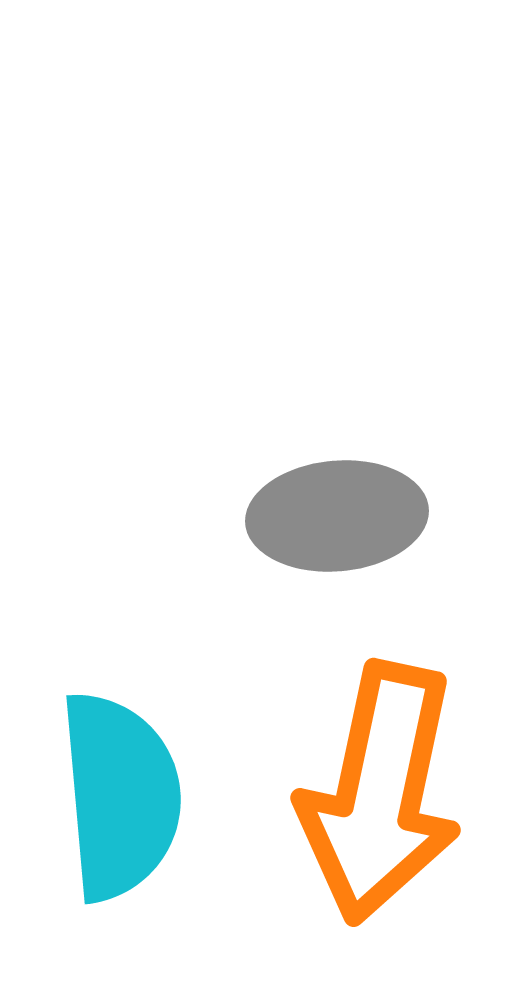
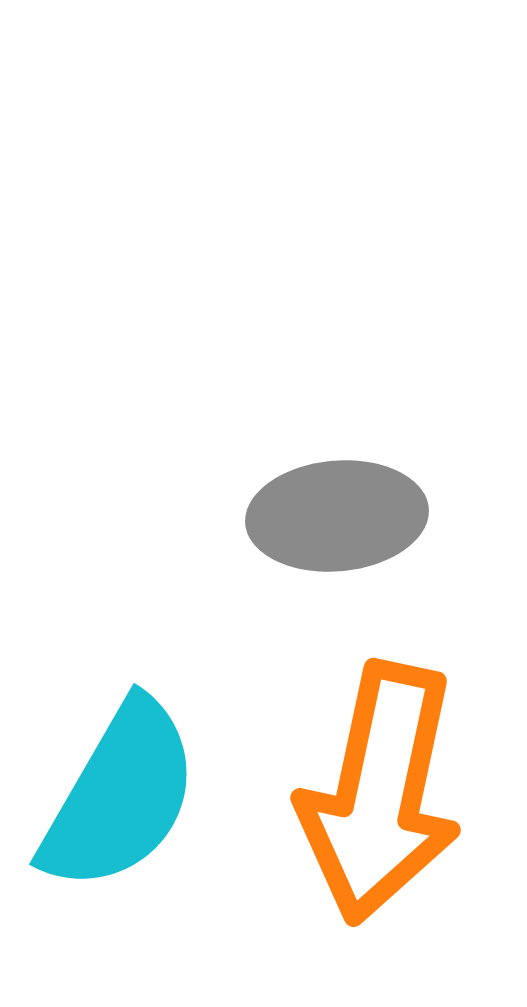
cyan semicircle: rotated 35 degrees clockwise
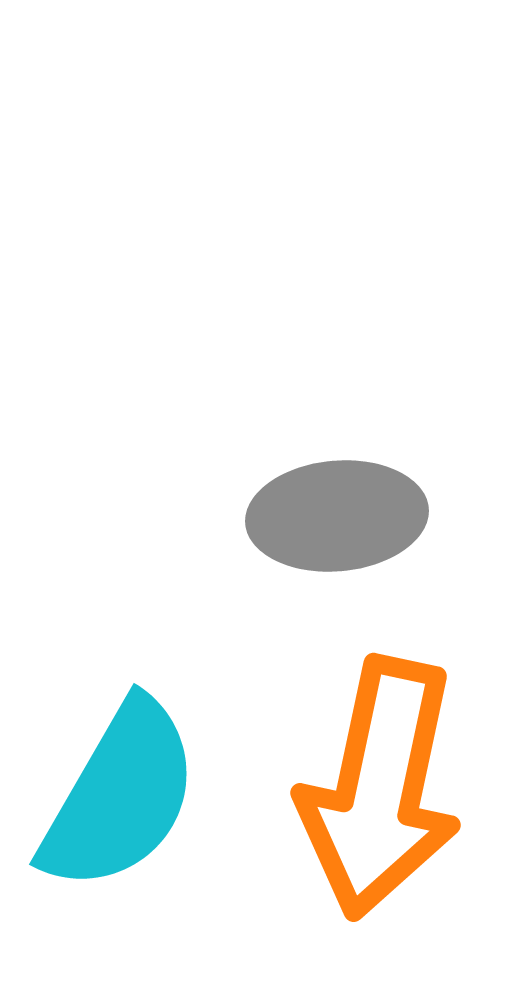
orange arrow: moved 5 px up
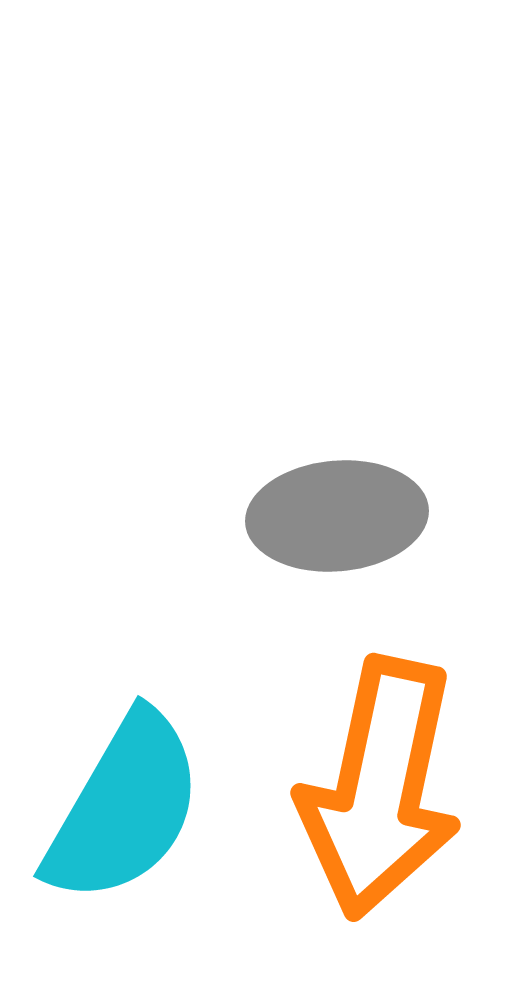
cyan semicircle: moved 4 px right, 12 px down
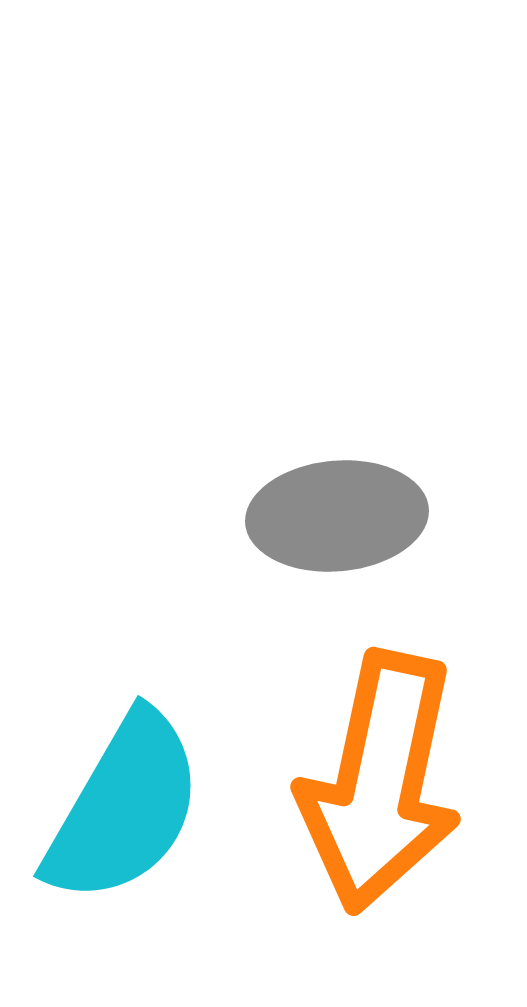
orange arrow: moved 6 px up
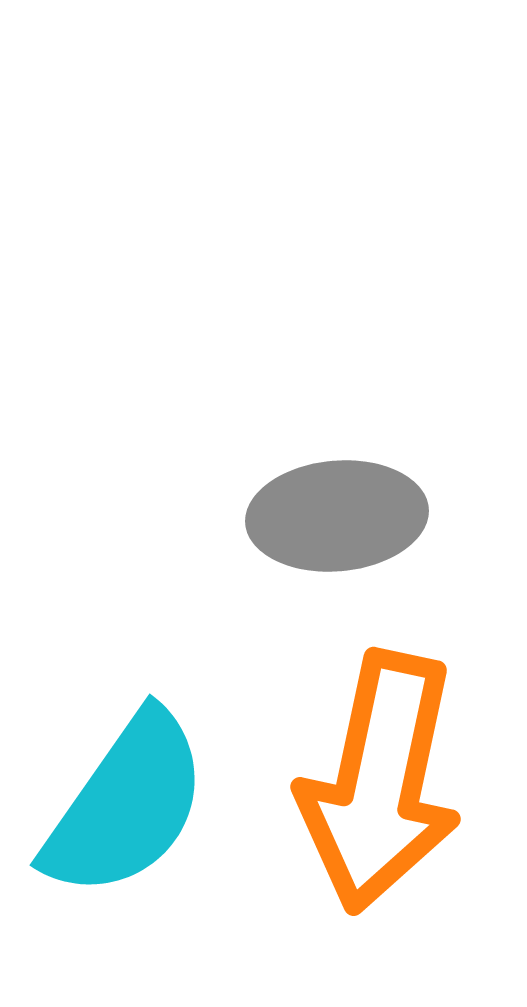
cyan semicircle: moved 2 px right, 3 px up; rotated 5 degrees clockwise
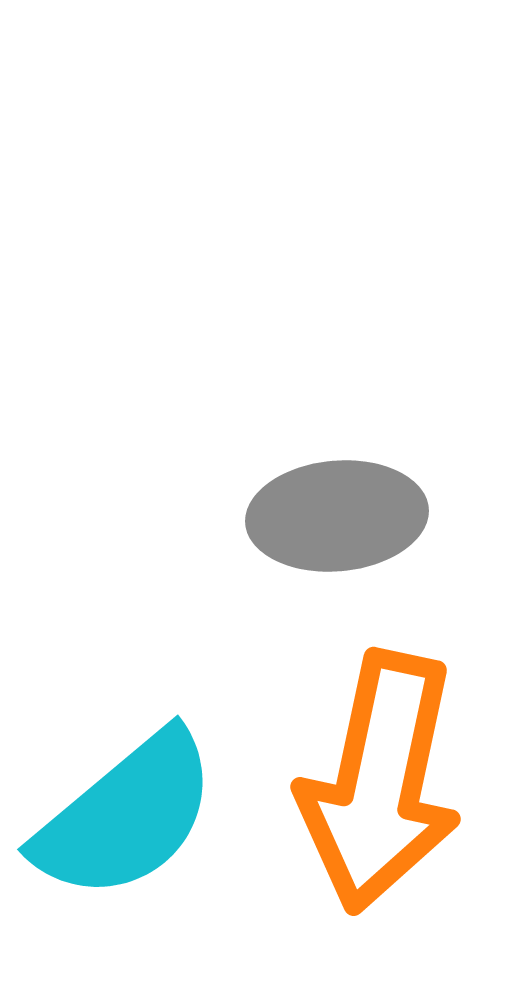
cyan semicircle: moved 11 px down; rotated 15 degrees clockwise
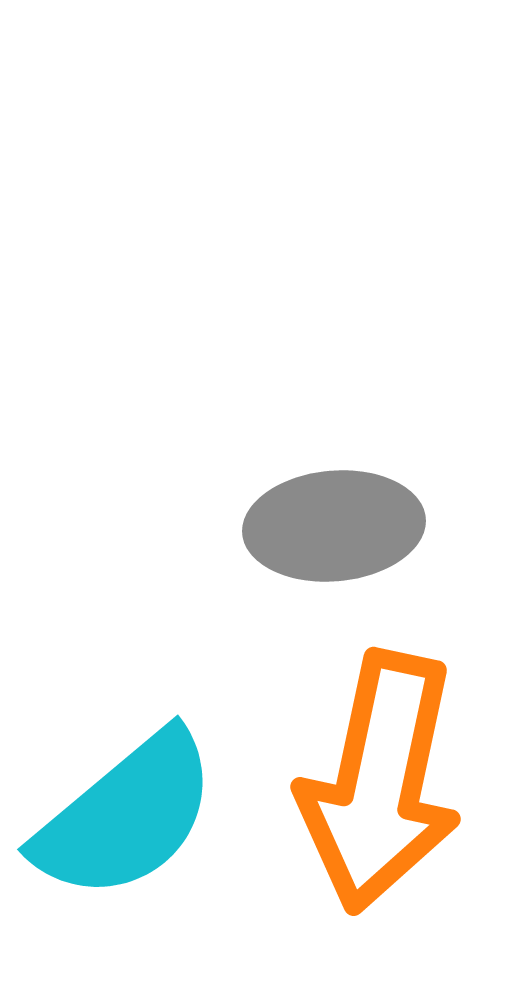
gray ellipse: moved 3 px left, 10 px down
